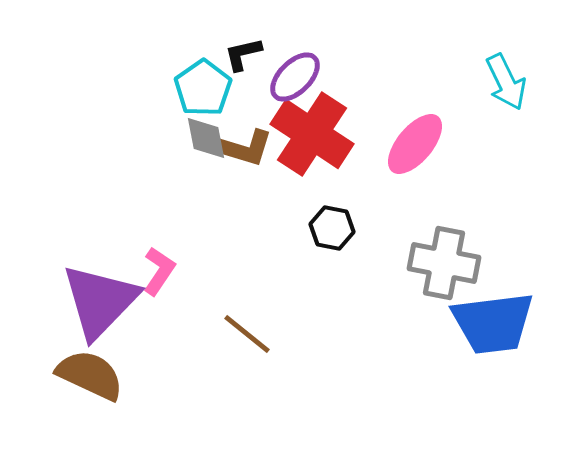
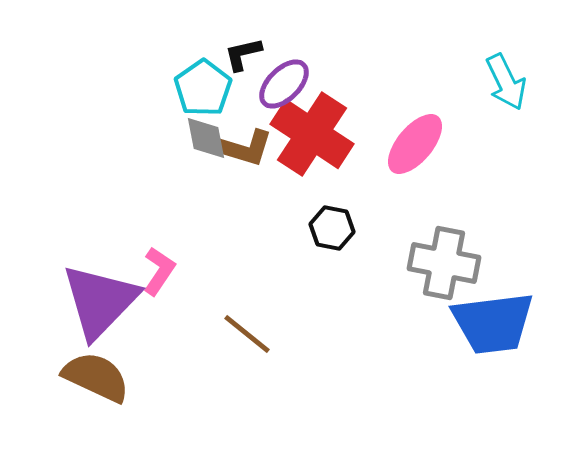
purple ellipse: moved 11 px left, 7 px down
brown semicircle: moved 6 px right, 2 px down
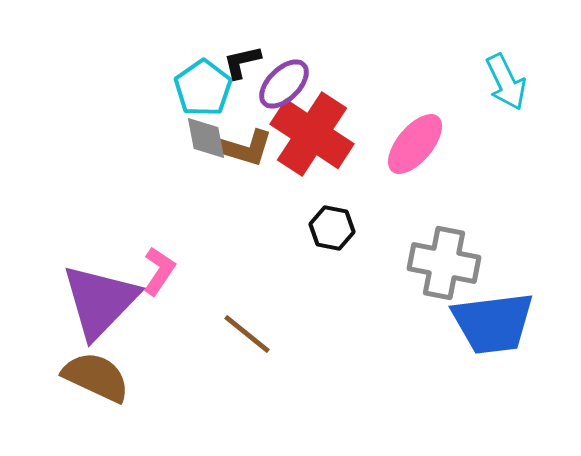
black L-shape: moved 1 px left, 8 px down
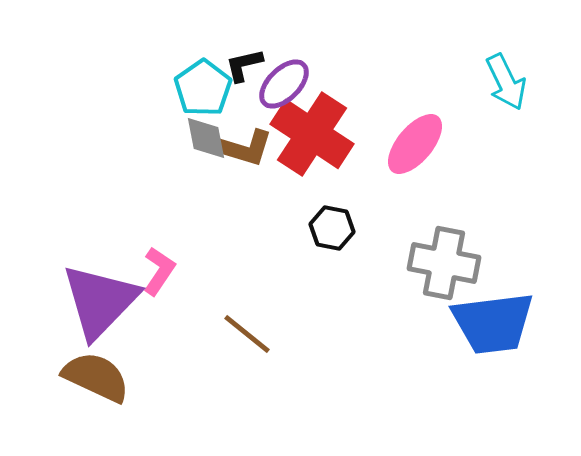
black L-shape: moved 2 px right, 3 px down
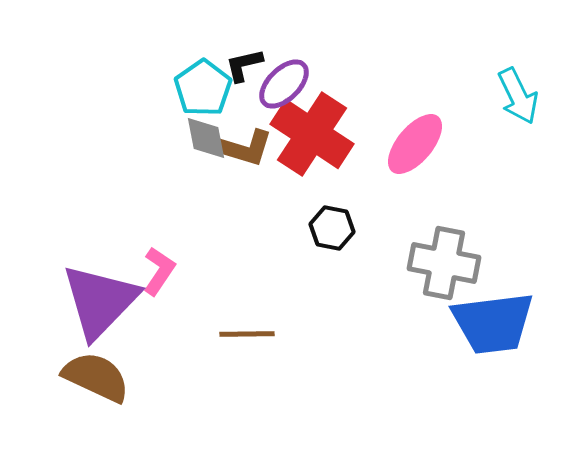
cyan arrow: moved 12 px right, 14 px down
brown line: rotated 40 degrees counterclockwise
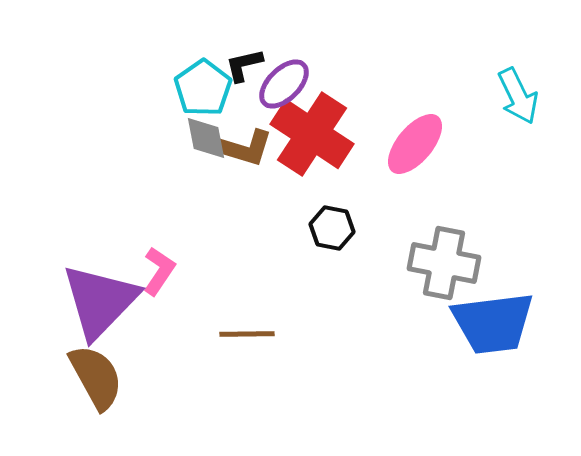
brown semicircle: rotated 36 degrees clockwise
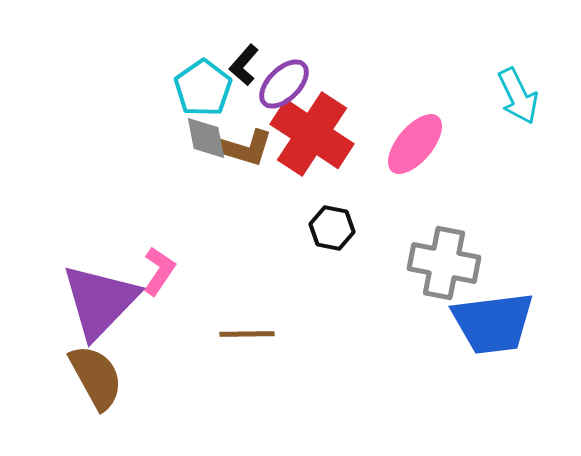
black L-shape: rotated 36 degrees counterclockwise
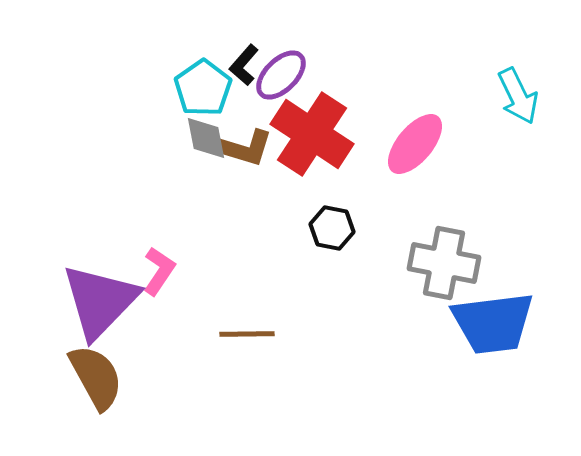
purple ellipse: moved 3 px left, 9 px up
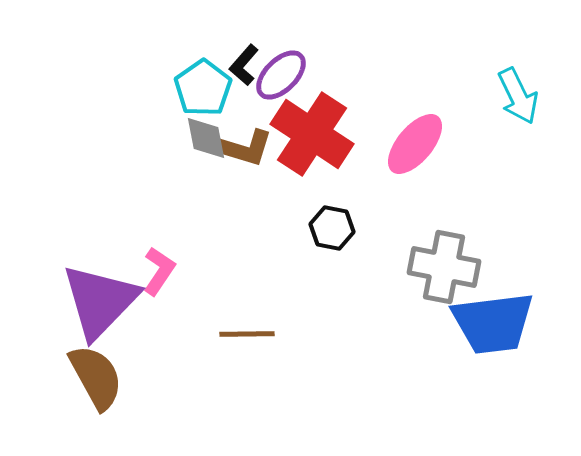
gray cross: moved 4 px down
